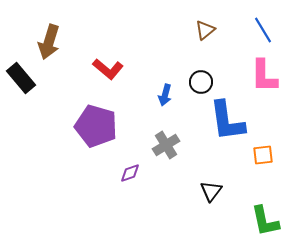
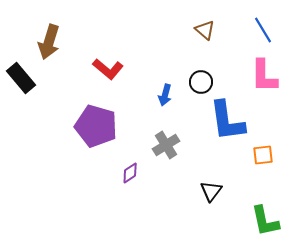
brown triangle: rotated 40 degrees counterclockwise
purple diamond: rotated 15 degrees counterclockwise
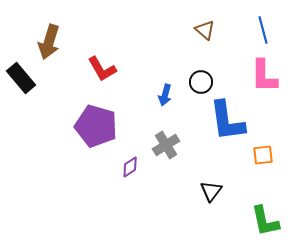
blue line: rotated 16 degrees clockwise
red L-shape: moved 6 px left; rotated 20 degrees clockwise
purple diamond: moved 6 px up
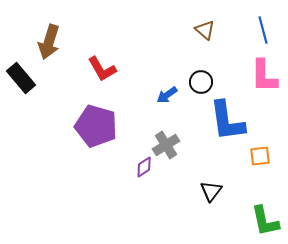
blue arrow: moved 2 px right; rotated 40 degrees clockwise
orange square: moved 3 px left, 1 px down
purple diamond: moved 14 px right
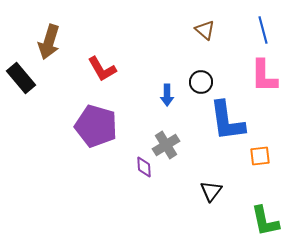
blue arrow: rotated 55 degrees counterclockwise
purple diamond: rotated 60 degrees counterclockwise
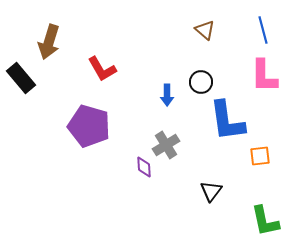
purple pentagon: moved 7 px left
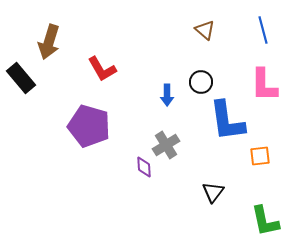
pink L-shape: moved 9 px down
black triangle: moved 2 px right, 1 px down
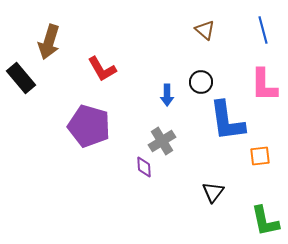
gray cross: moved 4 px left, 4 px up
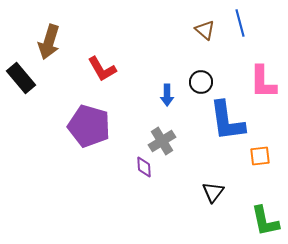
blue line: moved 23 px left, 7 px up
pink L-shape: moved 1 px left, 3 px up
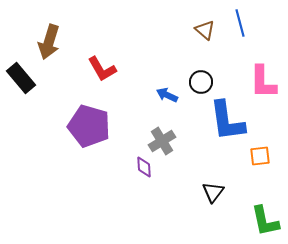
blue arrow: rotated 115 degrees clockwise
